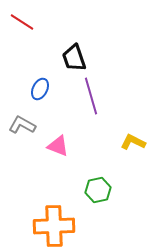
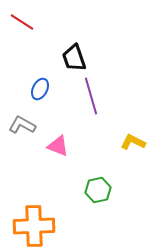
orange cross: moved 20 px left
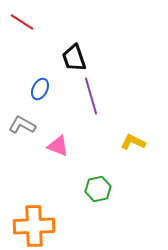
green hexagon: moved 1 px up
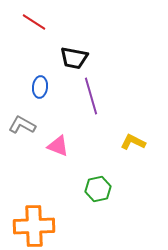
red line: moved 12 px right
black trapezoid: rotated 60 degrees counterclockwise
blue ellipse: moved 2 px up; rotated 20 degrees counterclockwise
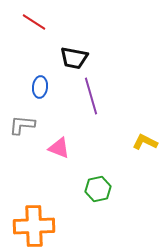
gray L-shape: rotated 24 degrees counterclockwise
yellow L-shape: moved 12 px right
pink triangle: moved 1 px right, 2 px down
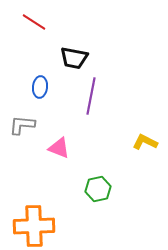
purple line: rotated 27 degrees clockwise
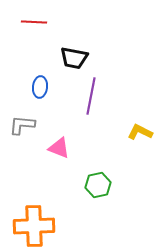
red line: rotated 30 degrees counterclockwise
yellow L-shape: moved 5 px left, 10 px up
green hexagon: moved 4 px up
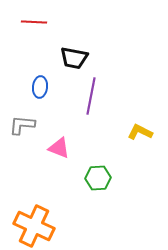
green hexagon: moved 7 px up; rotated 10 degrees clockwise
orange cross: rotated 27 degrees clockwise
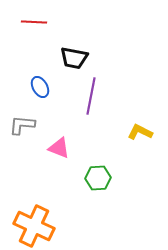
blue ellipse: rotated 35 degrees counterclockwise
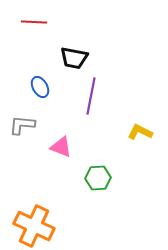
pink triangle: moved 2 px right, 1 px up
